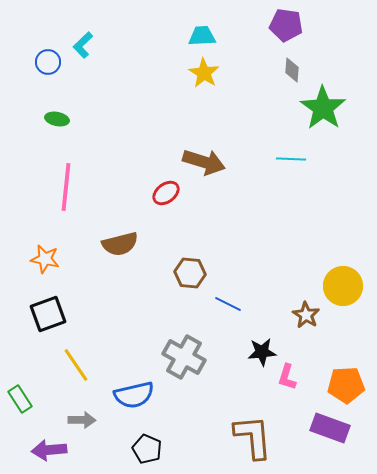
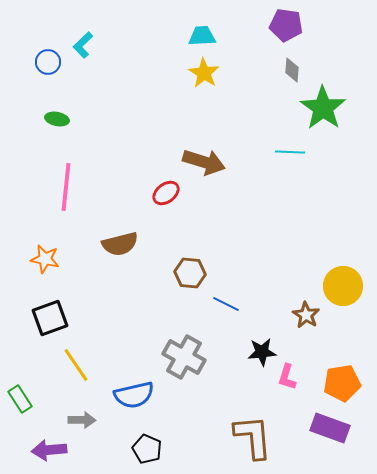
cyan line: moved 1 px left, 7 px up
blue line: moved 2 px left
black square: moved 2 px right, 4 px down
orange pentagon: moved 4 px left, 2 px up; rotated 6 degrees counterclockwise
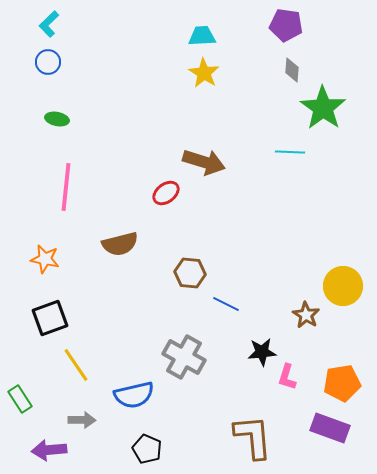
cyan L-shape: moved 34 px left, 21 px up
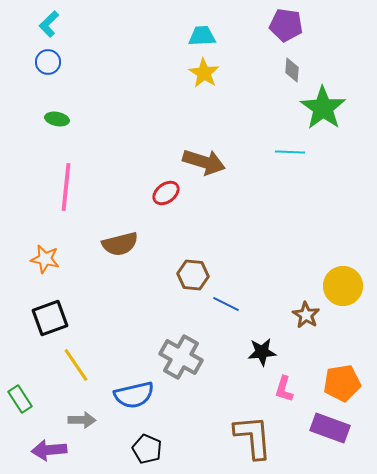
brown hexagon: moved 3 px right, 2 px down
gray cross: moved 3 px left
pink L-shape: moved 3 px left, 12 px down
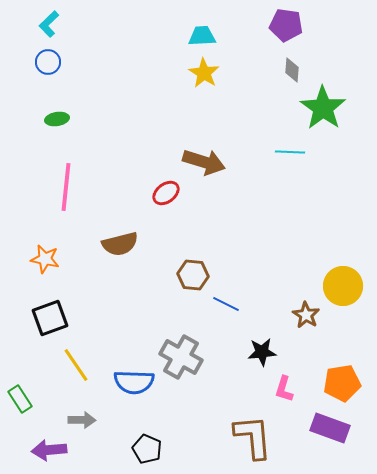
green ellipse: rotated 20 degrees counterclockwise
blue semicircle: moved 13 px up; rotated 15 degrees clockwise
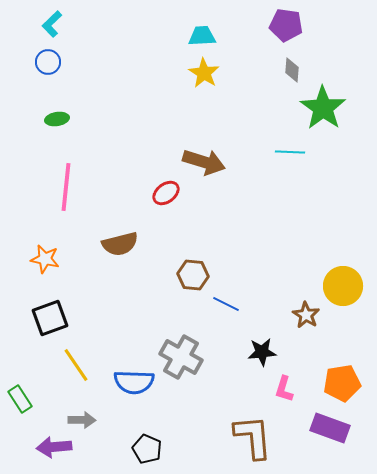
cyan L-shape: moved 3 px right
purple arrow: moved 5 px right, 3 px up
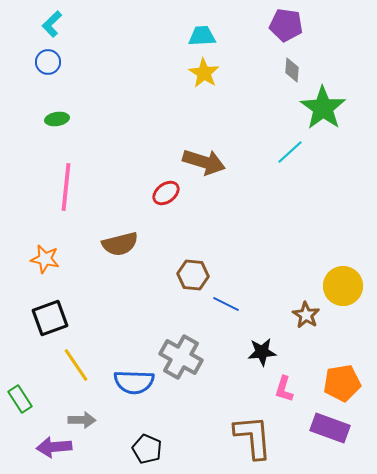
cyan line: rotated 44 degrees counterclockwise
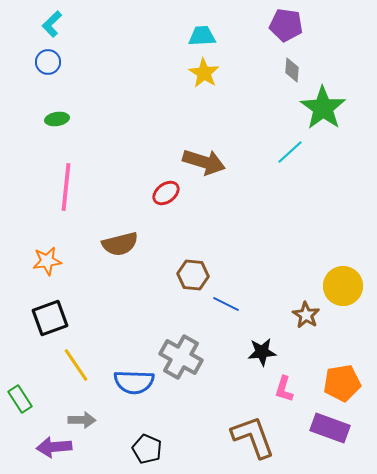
orange star: moved 2 px right, 2 px down; rotated 20 degrees counterclockwise
brown L-shape: rotated 15 degrees counterclockwise
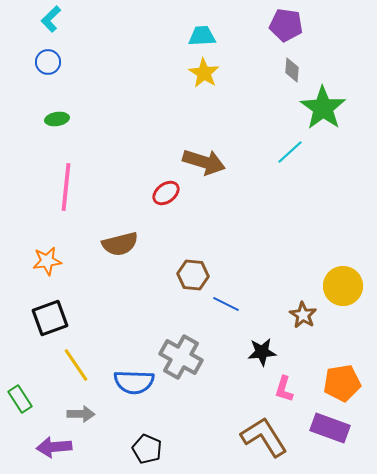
cyan L-shape: moved 1 px left, 5 px up
brown star: moved 3 px left
gray arrow: moved 1 px left, 6 px up
brown L-shape: moved 11 px right; rotated 12 degrees counterclockwise
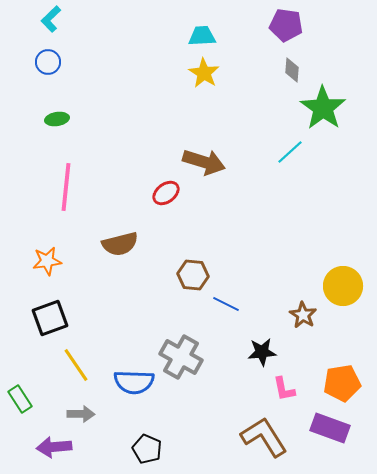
pink L-shape: rotated 28 degrees counterclockwise
